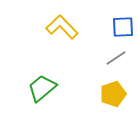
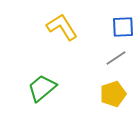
yellow L-shape: rotated 12 degrees clockwise
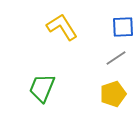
green trapezoid: rotated 28 degrees counterclockwise
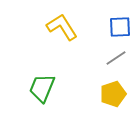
blue square: moved 3 px left
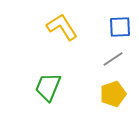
gray line: moved 3 px left, 1 px down
green trapezoid: moved 6 px right, 1 px up
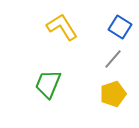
blue square: rotated 35 degrees clockwise
gray line: rotated 15 degrees counterclockwise
green trapezoid: moved 3 px up
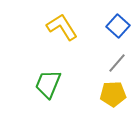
blue square: moved 2 px left, 1 px up; rotated 10 degrees clockwise
gray line: moved 4 px right, 4 px down
yellow pentagon: rotated 15 degrees clockwise
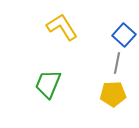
blue square: moved 6 px right, 9 px down
gray line: rotated 30 degrees counterclockwise
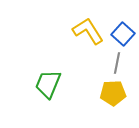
yellow L-shape: moved 26 px right, 4 px down
blue square: moved 1 px left, 1 px up
yellow pentagon: moved 1 px up
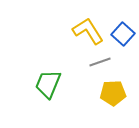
gray line: moved 17 px left, 1 px up; rotated 60 degrees clockwise
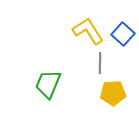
gray line: moved 1 px down; rotated 70 degrees counterclockwise
